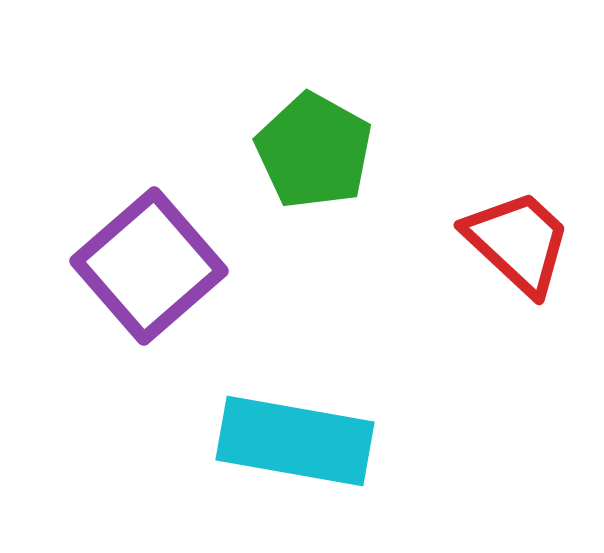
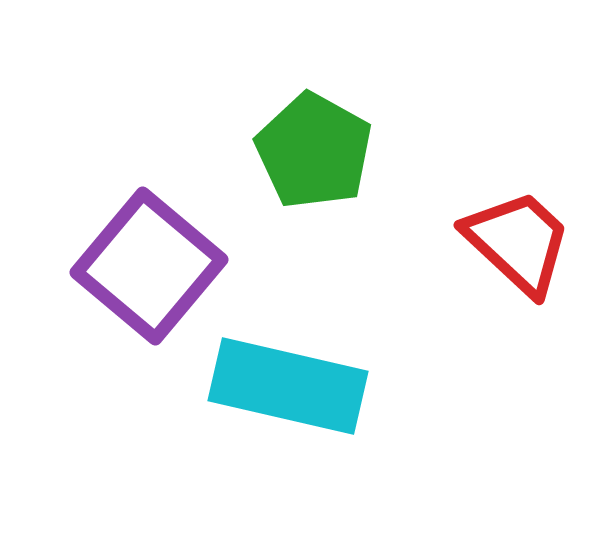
purple square: rotated 9 degrees counterclockwise
cyan rectangle: moved 7 px left, 55 px up; rotated 3 degrees clockwise
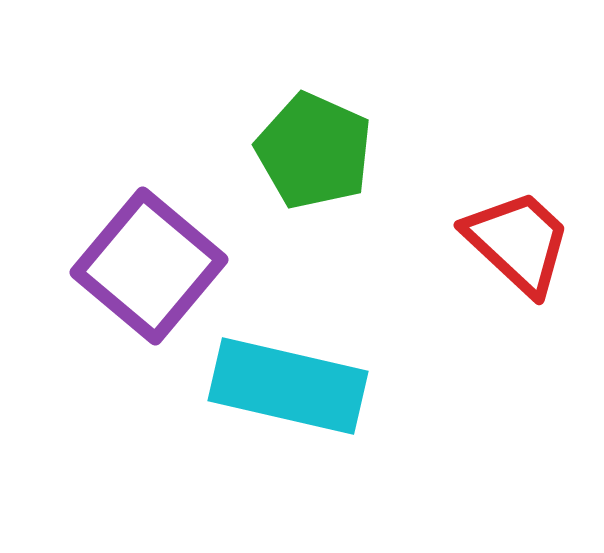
green pentagon: rotated 5 degrees counterclockwise
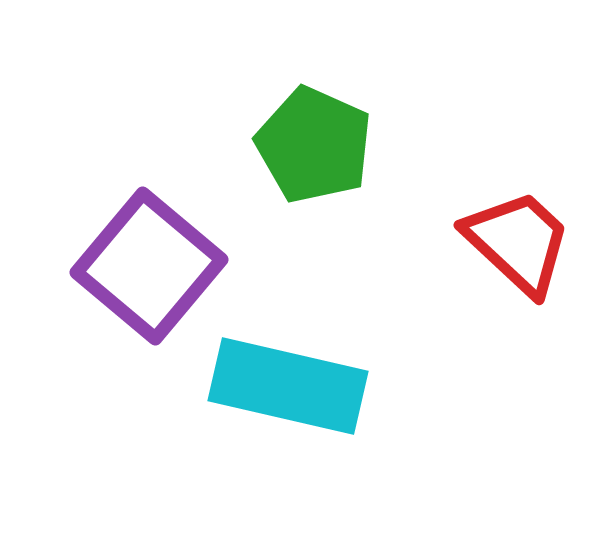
green pentagon: moved 6 px up
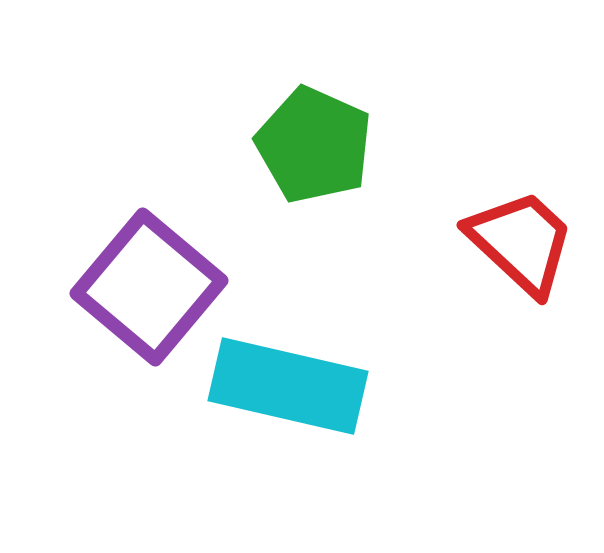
red trapezoid: moved 3 px right
purple square: moved 21 px down
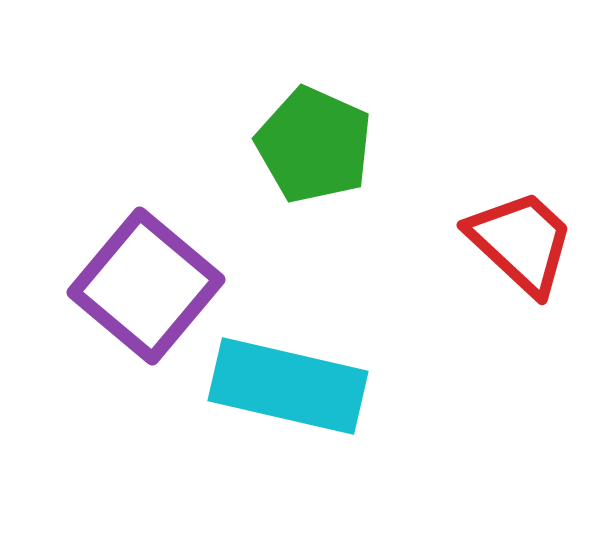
purple square: moved 3 px left, 1 px up
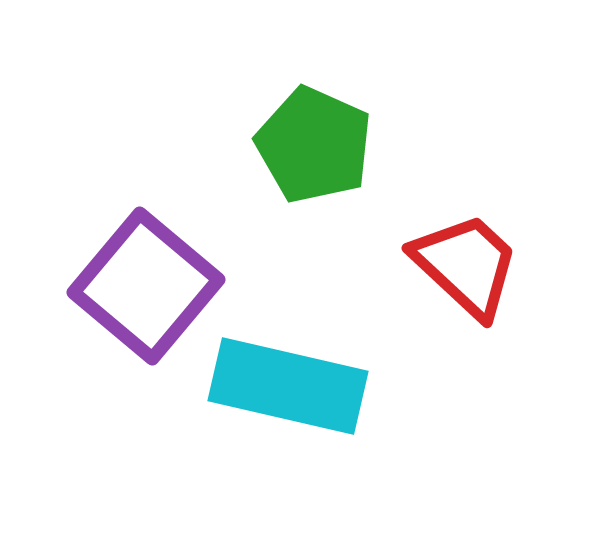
red trapezoid: moved 55 px left, 23 px down
